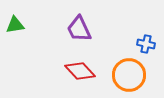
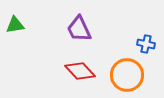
orange circle: moved 2 px left
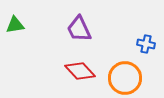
orange circle: moved 2 px left, 3 px down
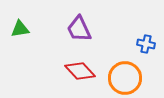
green triangle: moved 5 px right, 4 px down
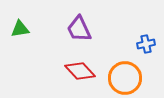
blue cross: rotated 24 degrees counterclockwise
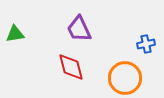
green triangle: moved 5 px left, 5 px down
red diamond: moved 9 px left, 4 px up; rotated 28 degrees clockwise
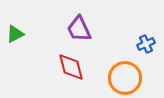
green triangle: rotated 18 degrees counterclockwise
blue cross: rotated 12 degrees counterclockwise
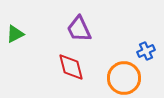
blue cross: moved 7 px down
orange circle: moved 1 px left
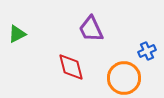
purple trapezoid: moved 12 px right
green triangle: moved 2 px right
blue cross: moved 1 px right
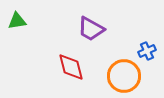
purple trapezoid: rotated 36 degrees counterclockwise
green triangle: moved 13 px up; rotated 18 degrees clockwise
orange circle: moved 2 px up
